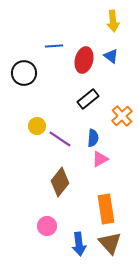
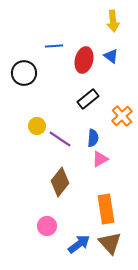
blue arrow: rotated 120 degrees counterclockwise
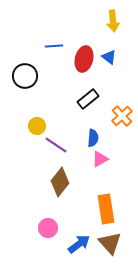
blue triangle: moved 2 px left, 1 px down
red ellipse: moved 1 px up
black circle: moved 1 px right, 3 px down
purple line: moved 4 px left, 6 px down
pink circle: moved 1 px right, 2 px down
